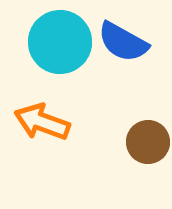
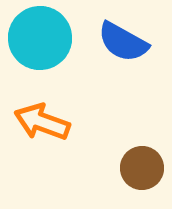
cyan circle: moved 20 px left, 4 px up
brown circle: moved 6 px left, 26 px down
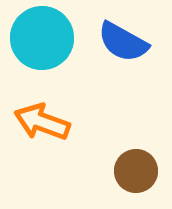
cyan circle: moved 2 px right
brown circle: moved 6 px left, 3 px down
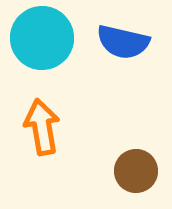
blue semicircle: rotated 16 degrees counterclockwise
orange arrow: moved 5 px down; rotated 60 degrees clockwise
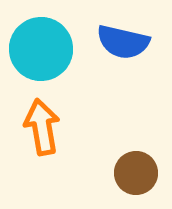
cyan circle: moved 1 px left, 11 px down
brown circle: moved 2 px down
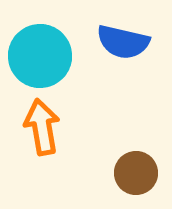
cyan circle: moved 1 px left, 7 px down
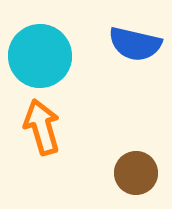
blue semicircle: moved 12 px right, 2 px down
orange arrow: rotated 6 degrees counterclockwise
